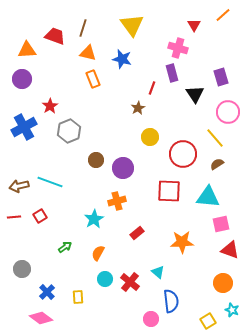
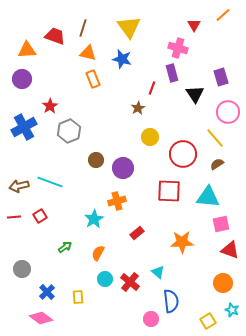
yellow triangle at (132, 25): moved 3 px left, 2 px down
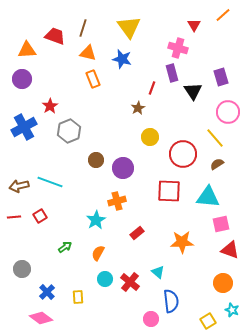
black triangle at (195, 94): moved 2 px left, 3 px up
cyan star at (94, 219): moved 2 px right, 1 px down
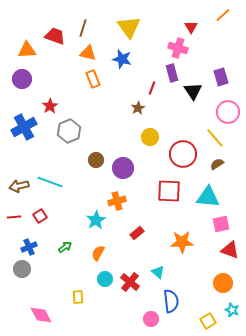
red triangle at (194, 25): moved 3 px left, 2 px down
blue cross at (47, 292): moved 18 px left, 45 px up; rotated 21 degrees clockwise
pink diamond at (41, 318): moved 3 px up; rotated 25 degrees clockwise
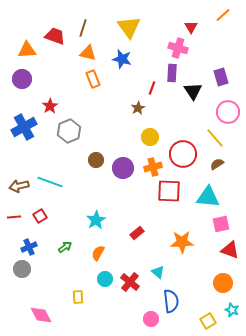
purple rectangle at (172, 73): rotated 18 degrees clockwise
orange cross at (117, 201): moved 36 px right, 34 px up
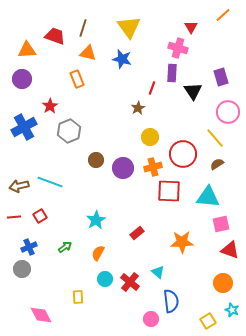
orange rectangle at (93, 79): moved 16 px left
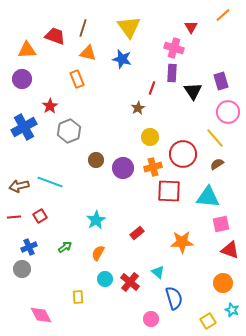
pink cross at (178, 48): moved 4 px left
purple rectangle at (221, 77): moved 4 px down
blue semicircle at (171, 301): moved 3 px right, 3 px up; rotated 10 degrees counterclockwise
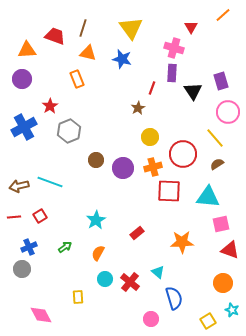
yellow triangle at (129, 27): moved 2 px right, 1 px down
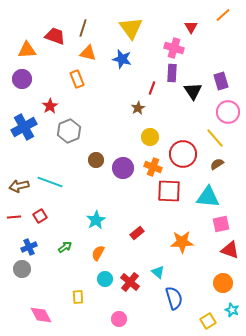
orange cross at (153, 167): rotated 36 degrees clockwise
pink circle at (151, 319): moved 32 px left
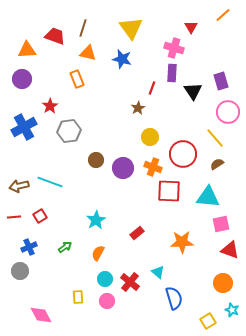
gray hexagon at (69, 131): rotated 15 degrees clockwise
gray circle at (22, 269): moved 2 px left, 2 px down
pink circle at (119, 319): moved 12 px left, 18 px up
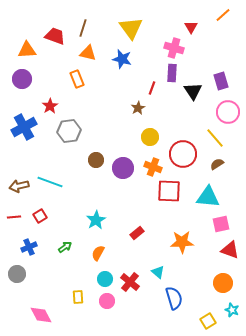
gray circle at (20, 271): moved 3 px left, 3 px down
